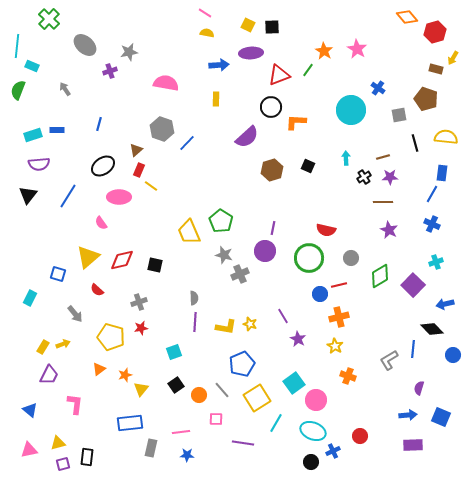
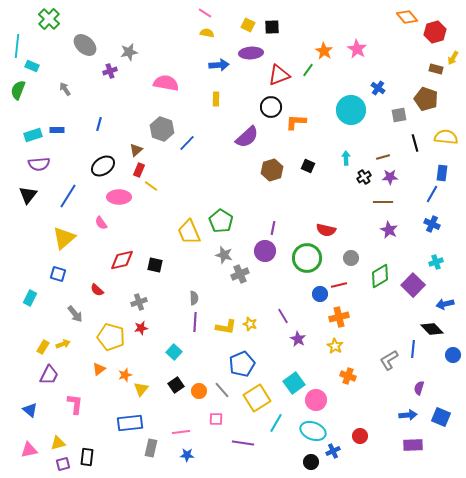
yellow triangle at (88, 257): moved 24 px left, 19 px up
green circle at (309, 258): moved 2 px left
cyan square at (174, 352): rotated 28 degrees counterclockwise
orange circle at (199, 395): moved 4 px up
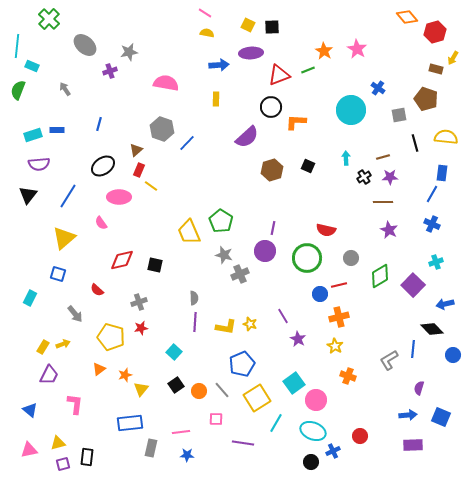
green line at (308, 70): rotated 32 degrees clockwise
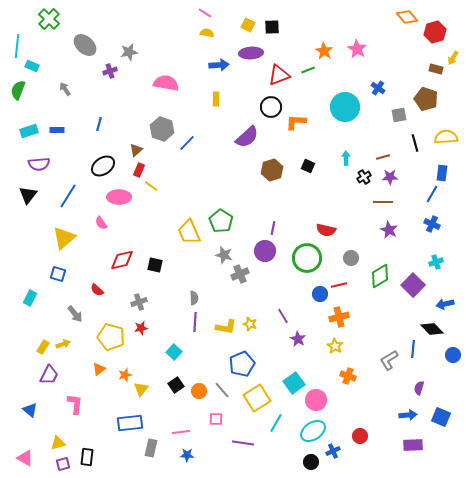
cyan circle at (351, 110): moved 6 px left, 3 px up
cyan rectangle at (33, 135): moved 4 px left, 4 px up
yellow semicircle at (446, 137): rotated 10 degrees counterclockwise
cyan ellipse at (313, 431): rotated 55 degrees counterclockwise
pink triangle at (29, 450): moved 4 px left, 8 px down; rotated 42 degrees clockwise
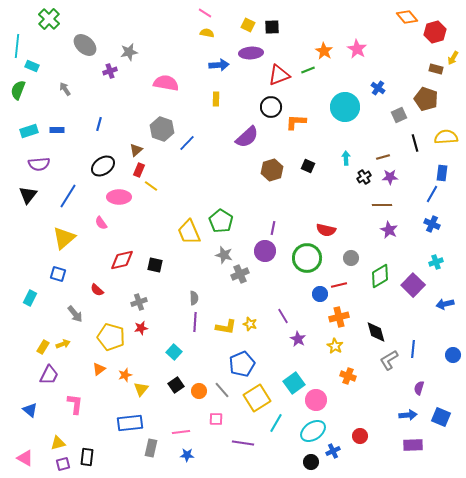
gray square at (399, 115): rotated 14 degrees counterclockwise
brown line at (383, 202): moved 1 px left, 3 px down
black diamond at (432, 329): moved 56 px left, 3 px down; rotated 30 degrees clockwise
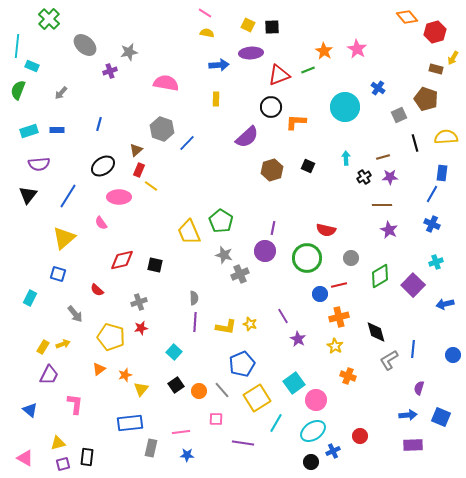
gray arrow at (65, 89): moved 4 px left, 4 px down; rotated 104 degrees counterclockwise
